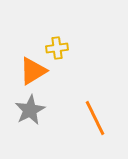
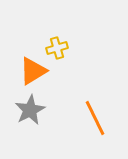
yellow cross: rotated 10 degrees counterclockwise
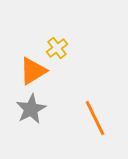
yellow cross: rotated 20 degrees counterclockwise
gray star: moved 1 px right, 1 px up
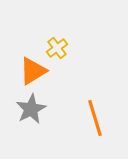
orange line: rotated 9 degrees clockwise
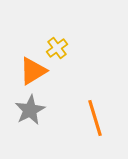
gray star: moved 1 px left, 1 px down
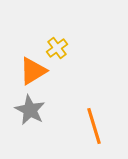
gray star: rotated 16 degrees counterclockwise
orange line: moved 1 px left, 8 px down
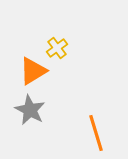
orange line: moved 2 px right, 7 px down
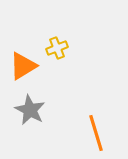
yellow cross: rotated 15 degrees clockwise
orange triangle: moved 10 px left, 5 px up
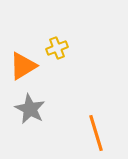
gray star: moved 1 px up
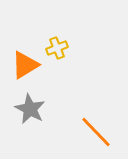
orange triangle: moved 2 px right, 1 px up
orange line: moved 1 px up; rotated 27 degrees counterclockwise
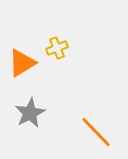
orange triangle: moved 3 px left, 2 px up
gray star: moved 4 px down; rotated 16 degrees clockwise
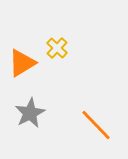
yellow cross: rotated 25 degrees counterclockwise
orange line: moved 7 px up
